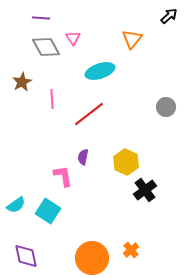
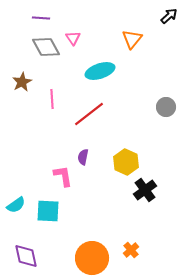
cyan square: rotated 30 degrees counterclockwise
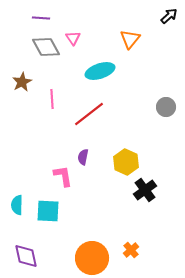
orange triangle: moved 2 px left
cyan semicircle: moved 1 px right; rotated 126 degrees clockwise
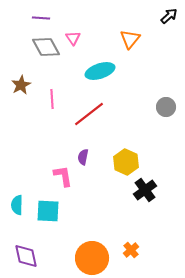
brown star: moved 1 px left, 3 px down
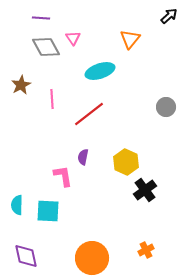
orange cross: moved 15 px right; rotated 14 degrees clockwise
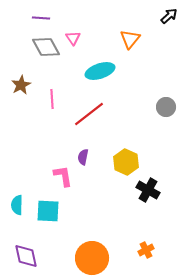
black cross: moved 3 px right; rotated 25 degrees counterclockwise
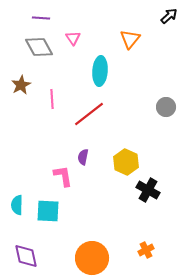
gray diamond: moved 7 px left
cyan ellipse: rotated 68 degrees counterclockwise
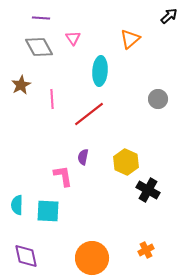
orange triangle: rotated 10 degrees clockwise
gray circle: moved 8 px left, 8 px up
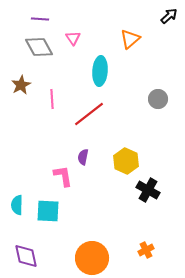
purple line: moved 1 px left, 1 px down
yellow hexagon: moved 1 px up
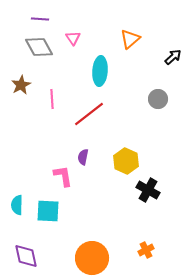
black arrow: moved 4 px right, 41 px down
